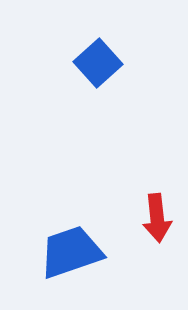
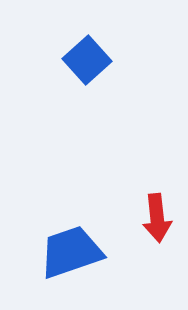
blue square: moved 11 px left, 3 px up
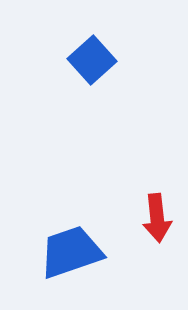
blue square: moved 5 px right
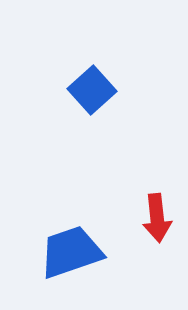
blue square: moved 30 px down
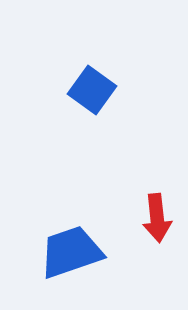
blue square: rotated 12 degrees counterclockwise
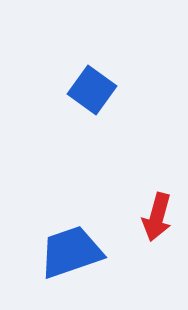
red arrow: moved 1 px up; rotated 21 degrees clockwise
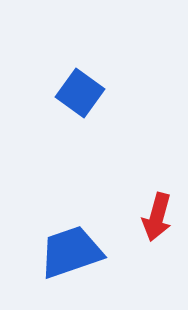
blue square: moved 12 px left, 3 px down
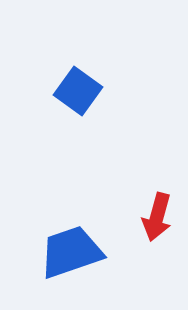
blue square: moved 2 px left, 2 px up
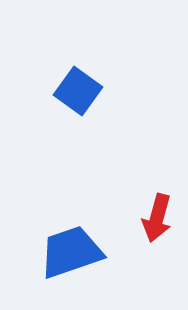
red arrow: moved 1 px down
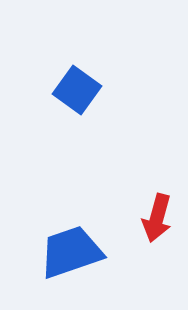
blue square: moved 1 px left, 1 px up
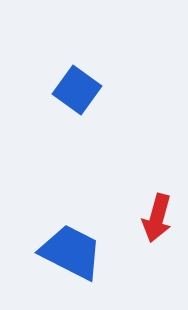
blue trapezoid: rotated 46 degrees clockwise
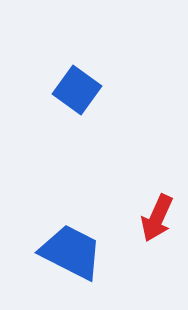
red arrow: rotated 9 degrees clockwise
